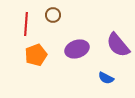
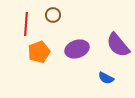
orange pentagon: moved 3 px right, 3 px up
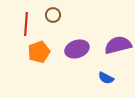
purple semicircle: rotated 116 degrees clockwise
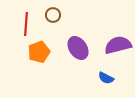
purple ellipse: moved 1 px right, 1 px up; rotated 75 degrees clockwise
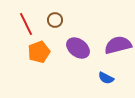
brown circle: moved 2 px right, 5 px down
red line: rotated 30 degrees counterclockwise
purple ellipse: rotated 20 degrees counterclockwise
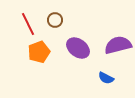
red line: moved 2 px right
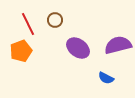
orange pentagon: moved 18 px left, 1 px up
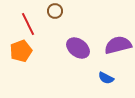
brown circle: moved 9 px up
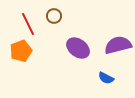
brown circle: moved 1 px left, 5 px down
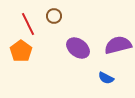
orange pentagon: rotated 15 degrees counterclockwise
